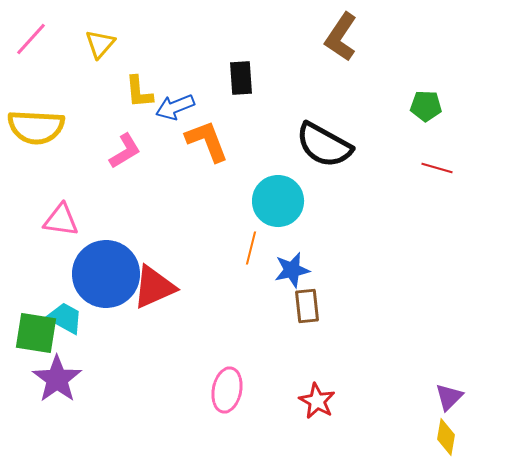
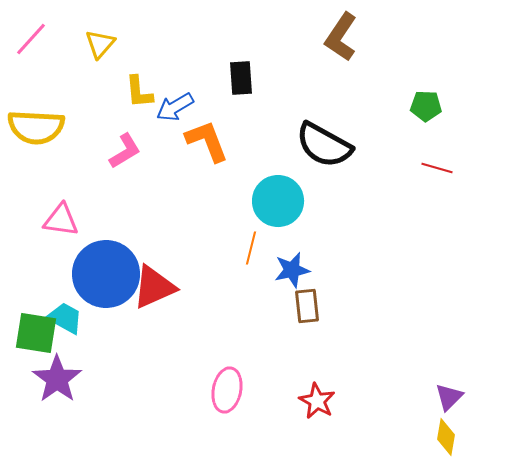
blue arrow: rotated 9 degrees counterclockwise
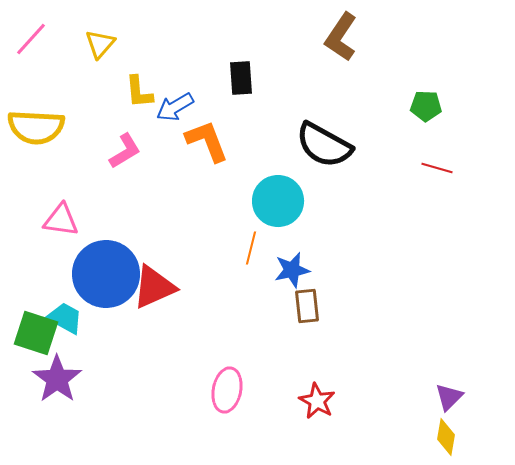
green square: rotated 9 degrees clockwise
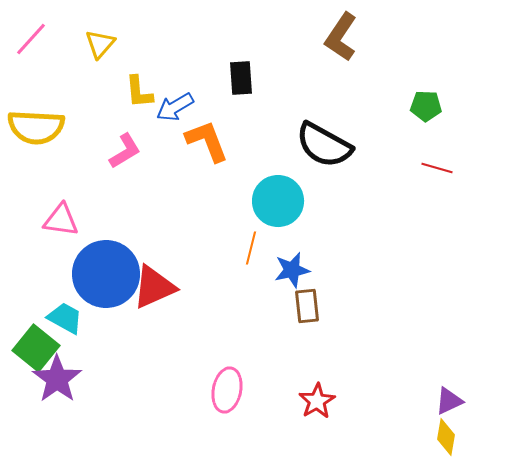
green square: moved 15 px down; rotated 21 degrees clockwise
purple triangle: moved 4 px down; rotated 20 degrees clockwise
red star: rotated 12 degrees clockwise
